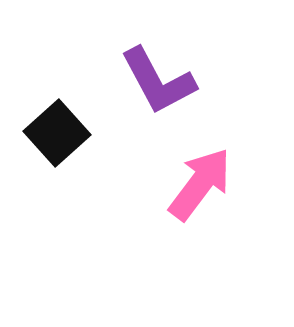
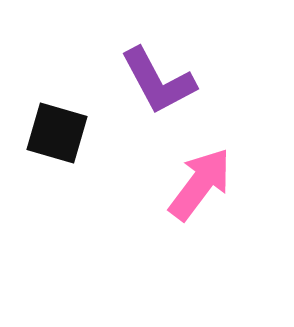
black square: rotated 32 degrees counterclockwise
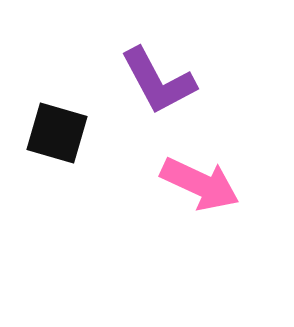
pink arrow: rotated 78 degrees clockwise
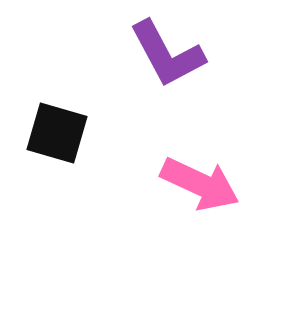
purple L-shape: moved 9 px right, 27 px up
